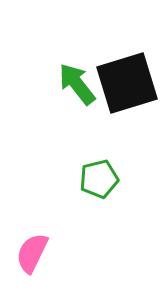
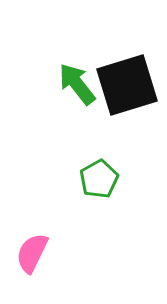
black square: moved 2 px down
green pentagon: rotated 15 degrees counterclockwise
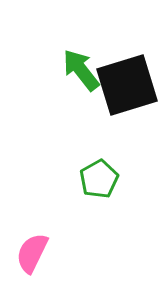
green arrow: moved 4 px right, 14 px up
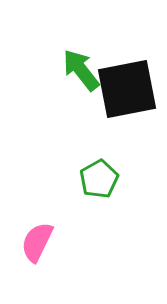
black square: moved 4 px down; rotated 6 degrees clockwise
pink semicircle: moved 5 px right, 11 px up
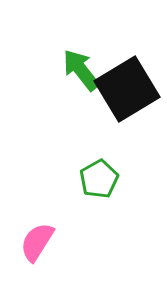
black square: rotated 20 degrees counterclockwise
pink semicircle: rotated 6 degrees clockwise
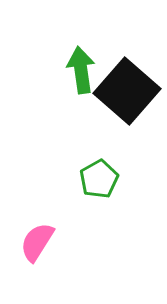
green arrow: rotated 30 degrees clockwise
black square: moved 2 px down; rotated 18 degrees counterclockwise
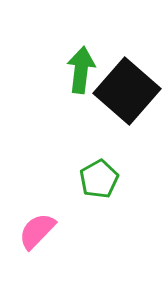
green arrow: rotated 15 degrees clockwise
pink semicircle: moved 11 px up; rotated 12 degrees clockwise
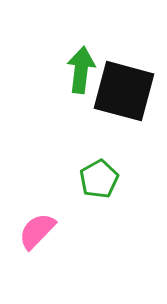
black square: moved 3 px left; rotated 26 degrees counterclockwise
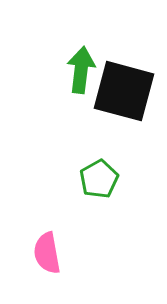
pink semicircle: moved 10 px right, 22 px down; rotated 54 degrees counterclockwise
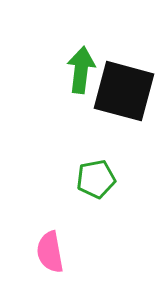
green pentagon: moved 3 px left; rotated 18 degrees clockwise
pink semicircle: moved 3 px right, 1 px up
